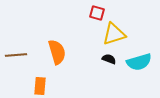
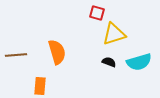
black semicircle: moved 3 px down
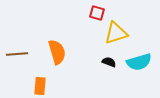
yellow triangle: moved 2 px right, 1 px up
brown line: moved 1 px right, 1 px up
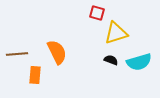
orange semicircle: rotated 10 degrees counterclockwise
black semicircle: moved 2 px right, 2 px up
orange rectangle: moved 5 px left, 11 px up
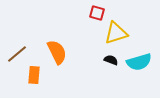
brown line: rotated 35 degrees counterclockwise
orange rectangle: moved 1 px left
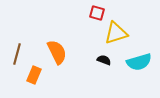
brown line: rotated 35 degrees counterclockwise
black semicircle: moved 7 px left
orange rectangle: rotated 18 degrees clockwise
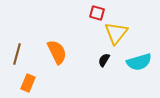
yellow triangle: rotated 35 degrees counterclockwise
black semicircle: rotated 80 degrees counterclockwise
orange rectangle: moved 6 px left, 8 px down
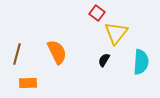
red square: rotated 21 degrees clockwise
cyan semicircle: moved 2 px right; rotated 70 degrees counterclockwise
orange rectangle: rotated 66 degrees clockwise
